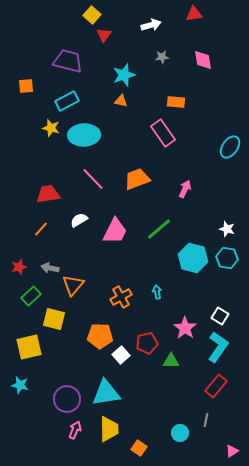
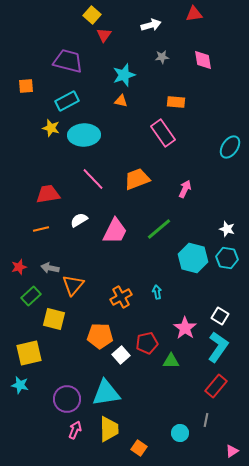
orange line at (41, 229): rotated 35 degrees clockwise
yellow square at (29, 347): moved 6 px down
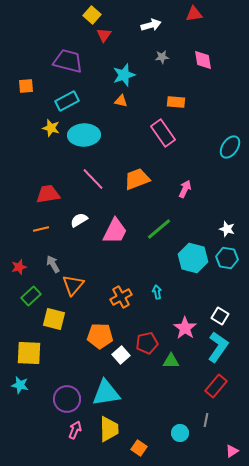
gray arrow at (50, 268): moved 3 px right, 4 px up; rotated 48 degrees clockwise
yellow square at (29, 353): rotated 16 degrees clockwise
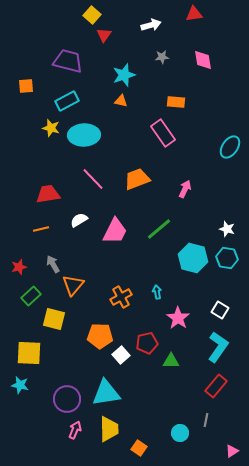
white square at (220, 316): moved 6 px up
pink star at (185, 328): moved 7 px left, 10 px up
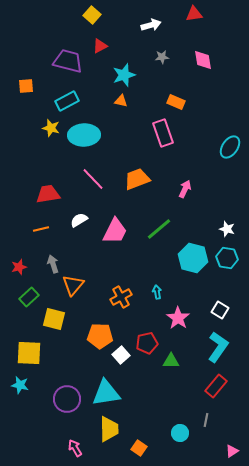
red triangle at (104, 35): moved 4 px left, 11 px down; rotated 28 degrees clockwise
orange rectangle at (176, 102): rotated 18 degrees clockwise
pink rectangle at (163, 133): rotated 16 degrees clockwise
gray arrow at (53, 264): rotated 12 degrees clockwise
green rectangle at (31, 296): moved 2 px left, 1 px down
pink arrow at (75, 430): moved 18 px down; rotated 54 degrees counterclockwise
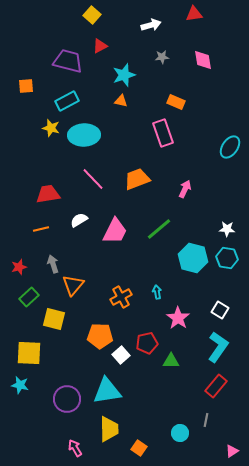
white star at (227, 229): rotated 14 degrees counterclockwise
cyan triangle at (106, 393): moved 1 px right, 2 px up
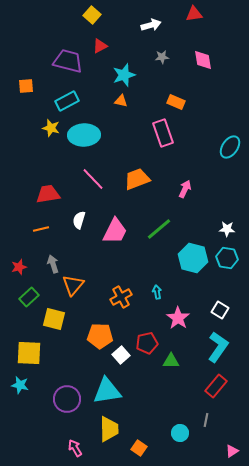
white semicircle at (79, 220): rotated 42 degrees counterclockwise
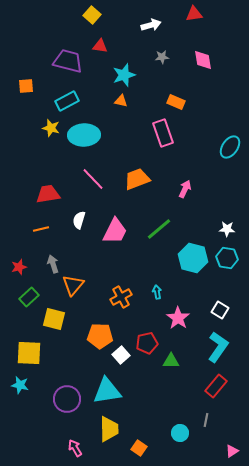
red triangle at (100, 46): rotated 35 degrees clockwise
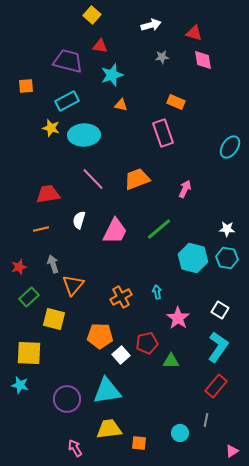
red triangle at (194, 14): moved 19 px down; rotated 24 degrees clockwise
cyan star at (124, 75): moved 12 px left
orange triangle at (121, 101): moved 4 px down
yellow trapezoid at (109, 429): rotated 96 degrees counterclockwise
orange square at (139, 448): moved 5 px up; rotated 28 degrees counterclockwise
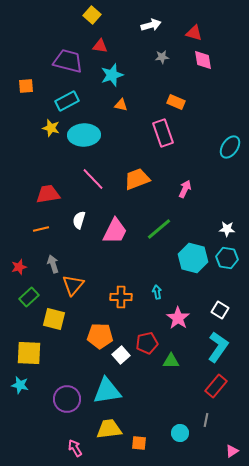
orange cross at (121, 297): rotated 30 degrees clockwise
